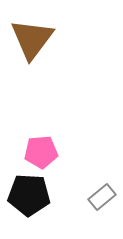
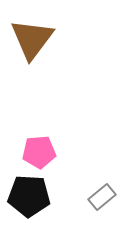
pink pentagon: moved 2 px left
black pentagon: moved 1 px down
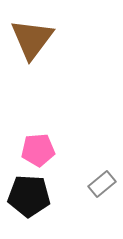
pink pentagon: moved 1 px left, 2 px up
gray rectangle: moved 13 px up
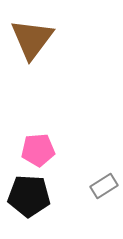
gray rectangle: moved 2 px right, 2 px down; rotated 8 degrees clockwise
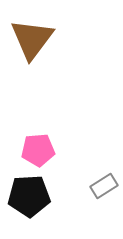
black pentagon: rotated 6 degrees counterclockwise
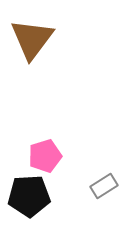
pink pentagon: moved 7 px right, 6 px down; rotated 12 degrees counterclockwise
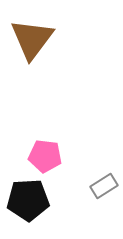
pink pentagon: rotated 24 degrees clockwise
black pentagon: moved 1 px left, 4 px down
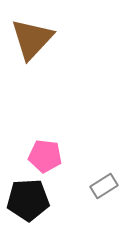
brown triangle: rotated 6 degrees clockwise
